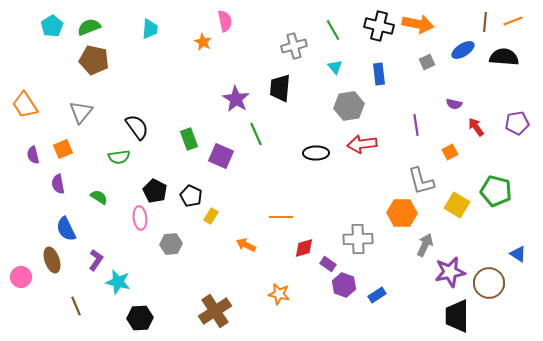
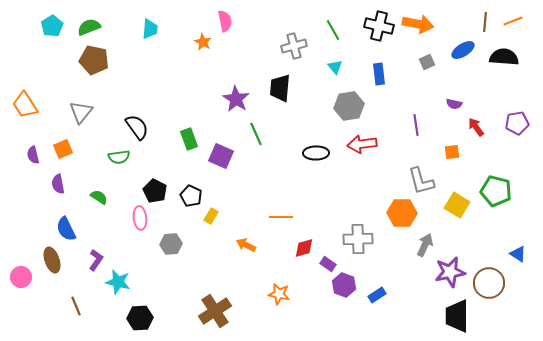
orange square at (450, 152): moved 2 px right; rotated 21 degrees clockwise
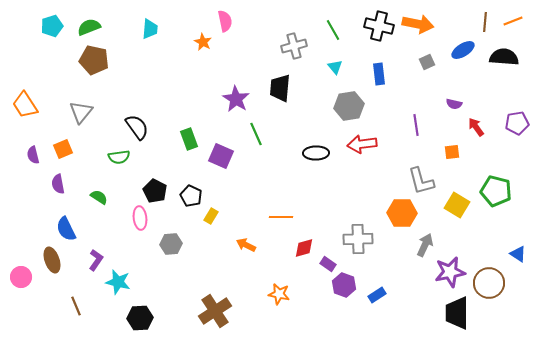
cyan pentagon at (52, 26): rotated 15 degrees clockwise
black trapezoid at (457, 316): moved 3 px up
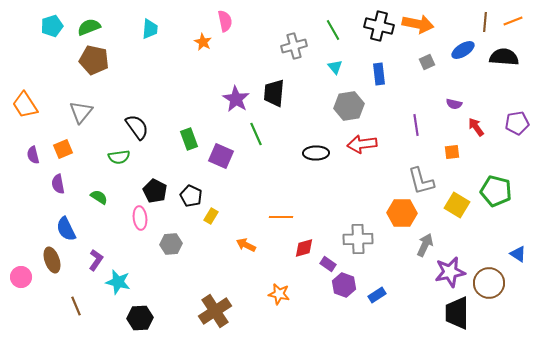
black trapezoid at (280, 88): moved 6 px left, 5 px down
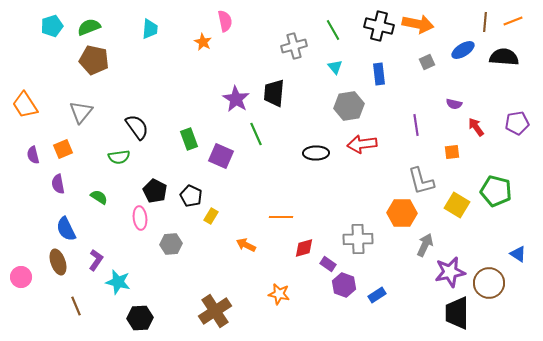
brown ellipse at (52, 260): moved 6 px right, 2 px down
